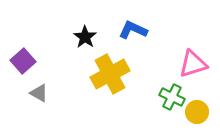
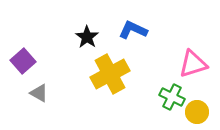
black star: moved 2 px right
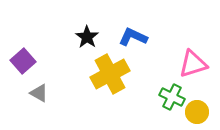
blue L-shape: moved 7 px down
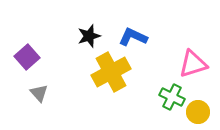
black star: moved 2 px right, 1 px up; rotated 20 degrees clockwise
purple square: moved 4 px right, 4 px up
yellow cross: moved 1 px right, 2 px up
gray triangle: rotated 18 degrees clockwise
yellow circle: moved 1 px right
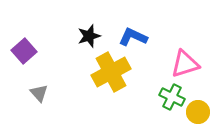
purple square: moved 3 px left, 6 px up
pink triangle: moved 8 px left
